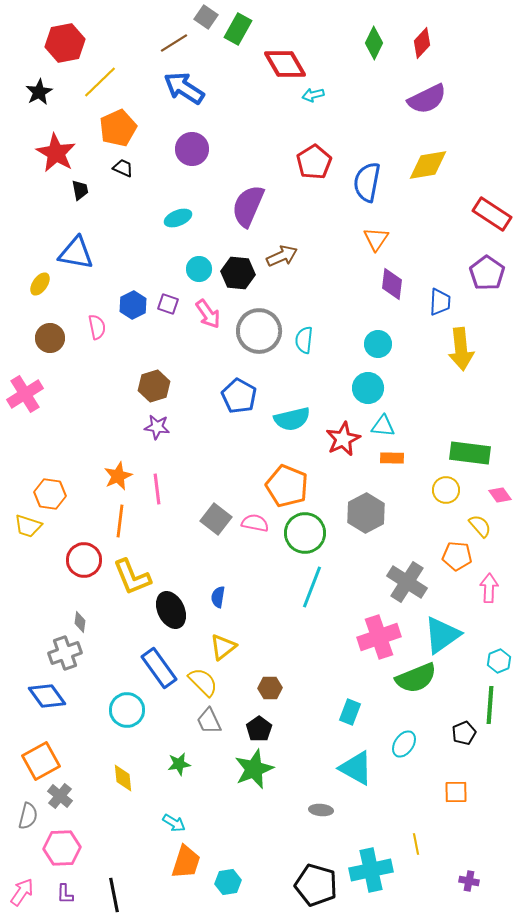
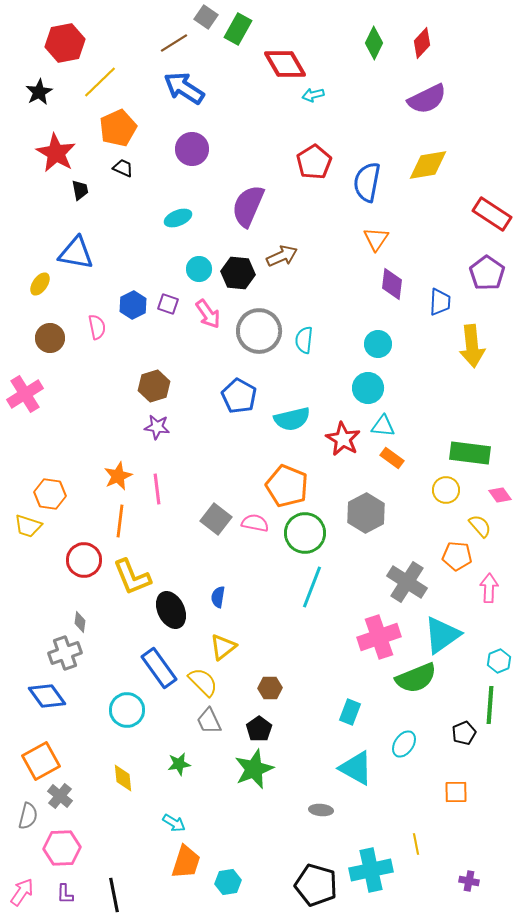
yellow arrow at (461, 349): moved 11 px right, 3 px up
red star at (343, 439): rotated 16 degrees counterclockwise
orange rectangle at (392, 458): rotated 35 degrees clockwise
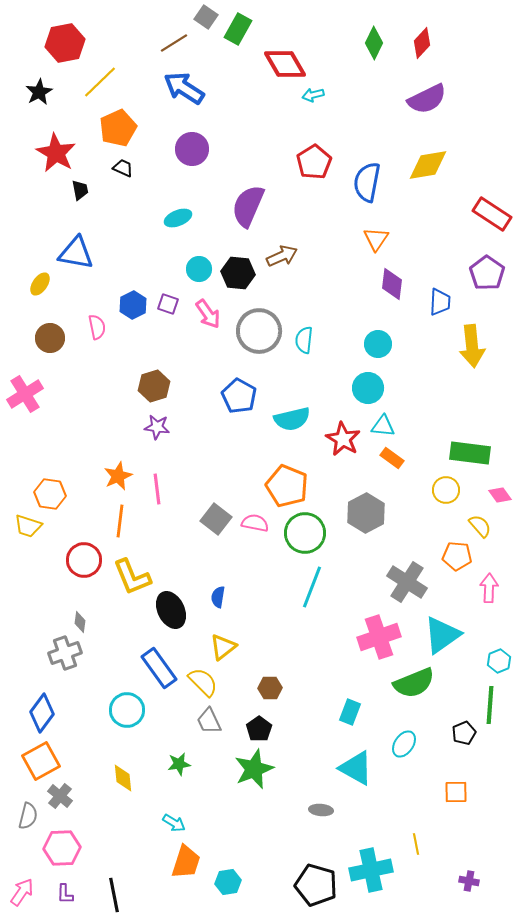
green semicircle at (416, 678): moved 2 px left, 5 px down
blue diamond at (47, 696): moved 5 px left, 17 px down; rotated 72 degrees clockwise
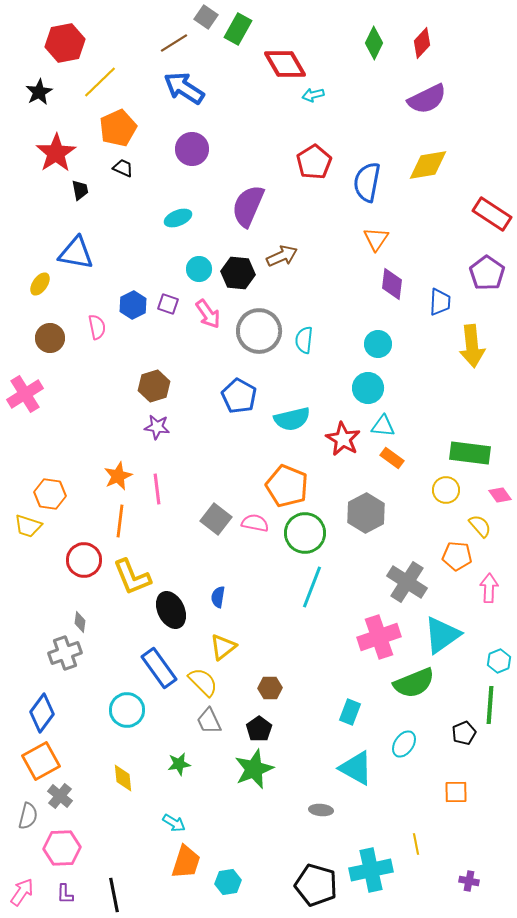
red star at (56, 153): rotated 9 degrees clockwise
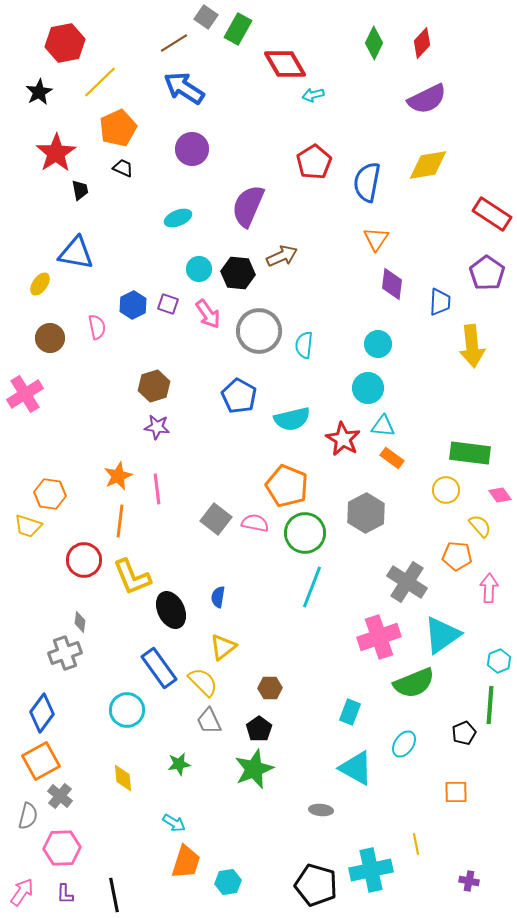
cyan semicircle at (304, 340): moved 5 px down
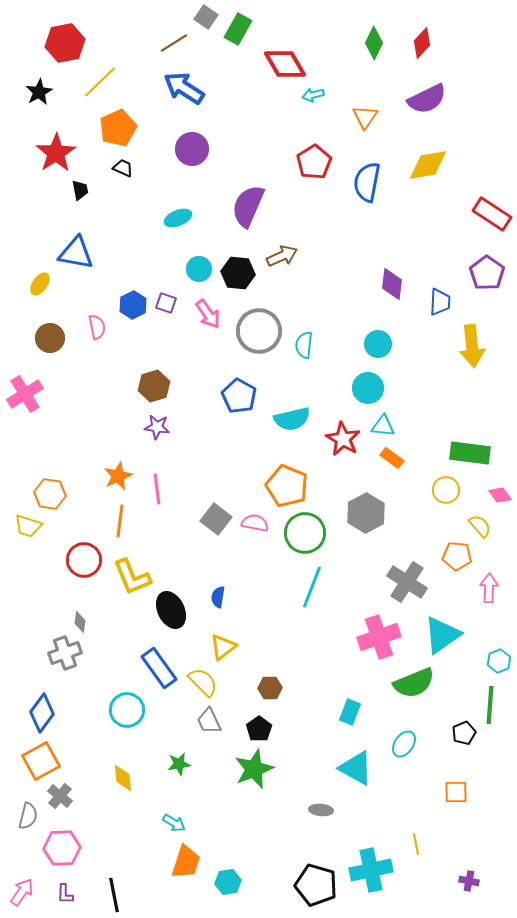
orange triangle at (376, 239): moved 11 px left, 122 px up
purple square at (168, 304): moved 2 px left, 1 px up
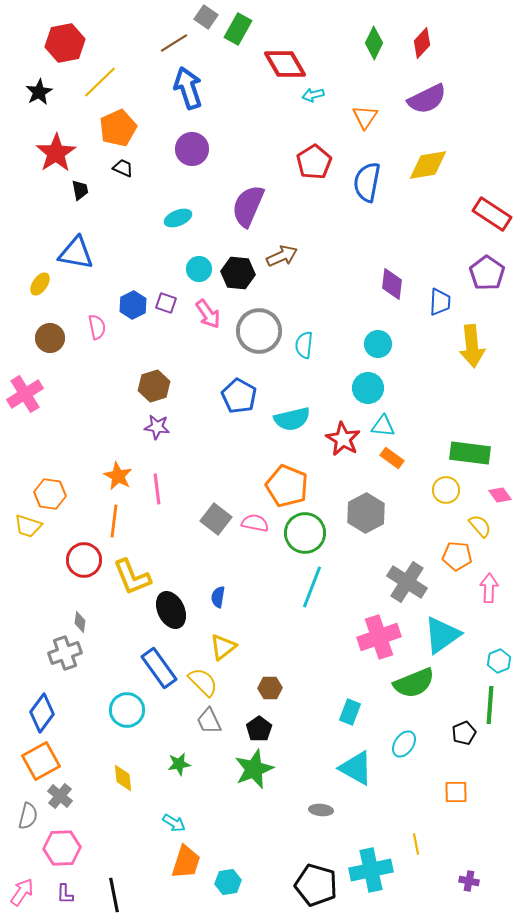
blue arrow at (184, 88): moved 4 px right; rotated 39 degrees clockwise
orange star at (118, 476): rotated 20 degrees counterclockwise
orange line at (120, 521): moved 6 px left
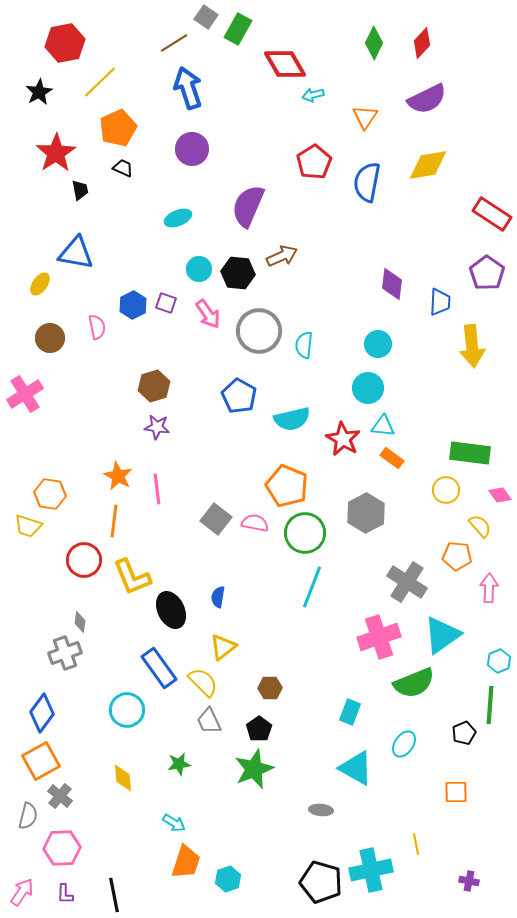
cyan hexagon at (228, 882): moved 3 px up; rotated 10 degrees counterclockwise
black pentagon at (316, 885): moved 5 px right, 3 px up
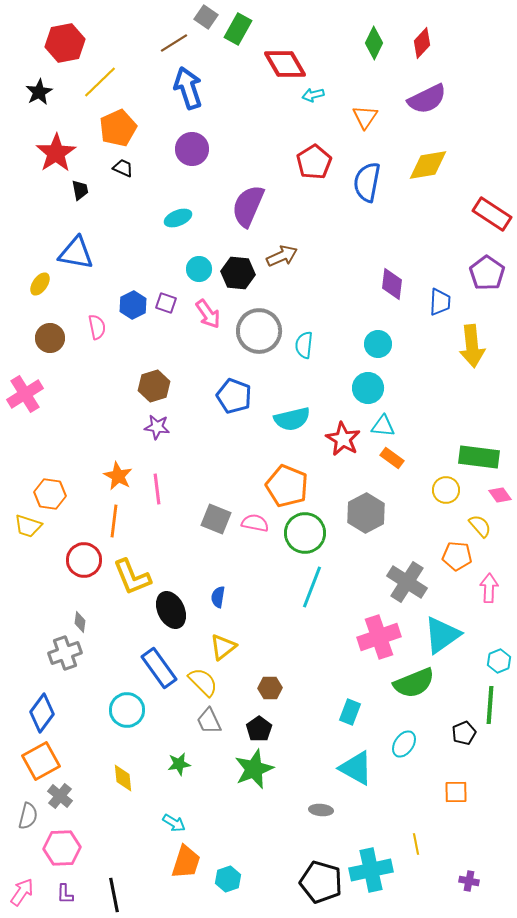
blue pentagon at (239, 396): moved 5 px left; rotated 8 degrees counterclockwise
green rectangle at (470, 453): moved 9 px right, 4 px down
gray square at (216, 519): rotated 16 degrees counterclockwise
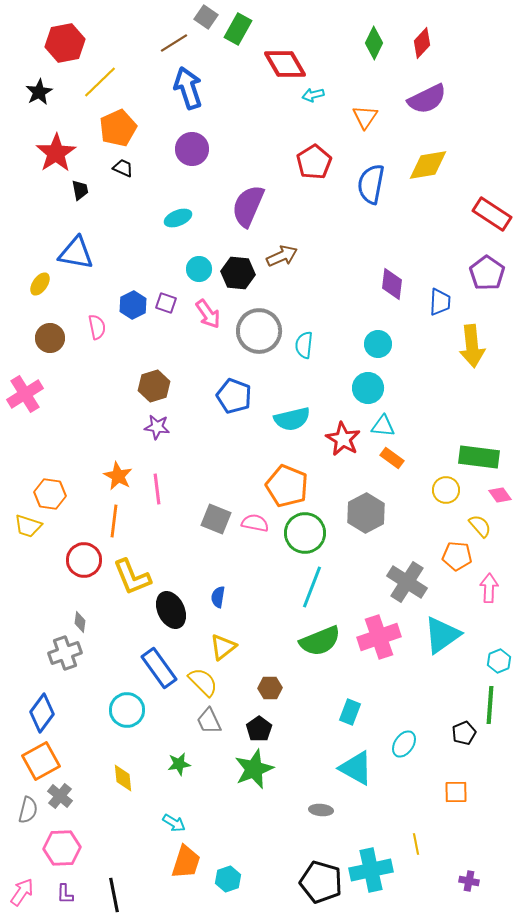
blue semicircle at (367, 182): moved 4 px right, 2 px down
green semicircle at (414, 683): moved 94 px left, 42 px up
gray semicircle at (28, 816): moved 6 px up
